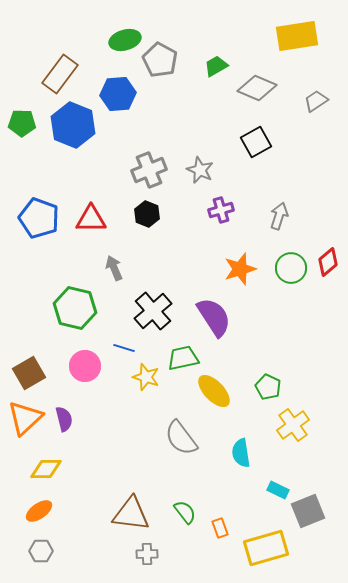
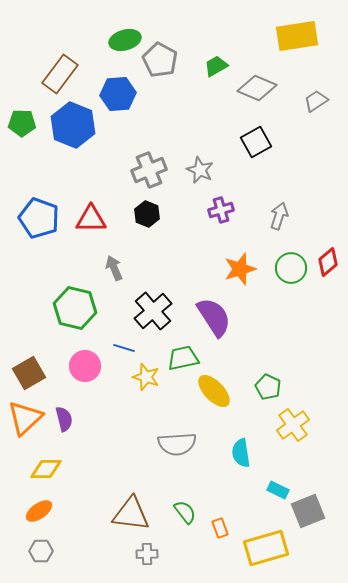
gray semicircle at (181, 438): moved 4 px left, 6 px down; rotated 57 degrees counterclockwise
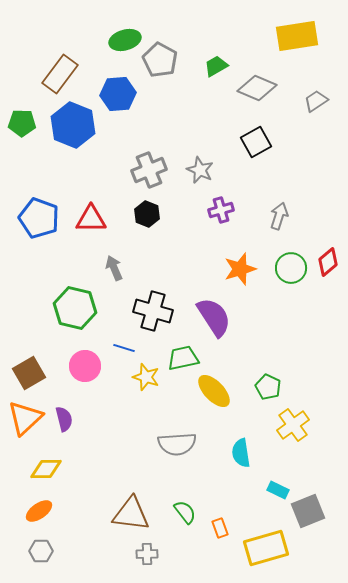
black cross at (153, 311): rotated 33 degrees counterclockwise
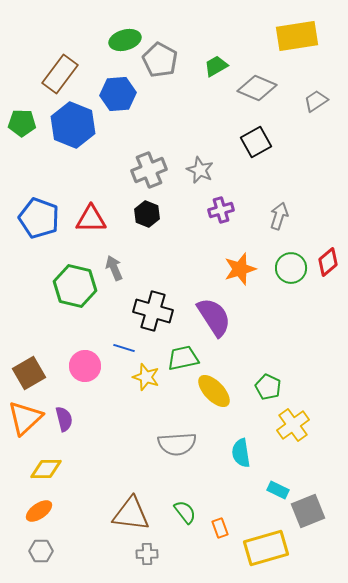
green hexagon at (75, 308): moved 22 px up
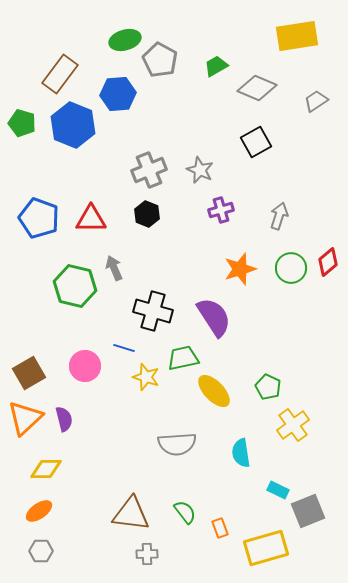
green pentagon at (22, 123): rotated 16 degrees clockwise
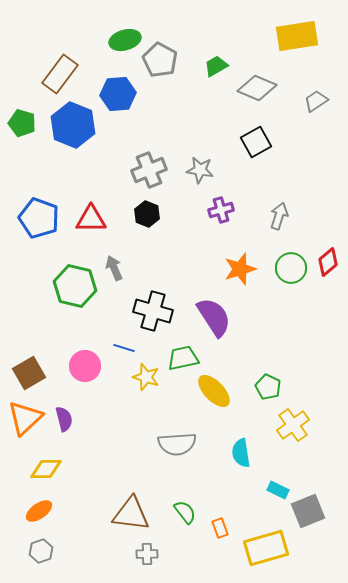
gray star at (200, 170): rotated 16 degrees counterclockwise
gray hexagon at (41, 551): rotated 20 degrees counterclockwise
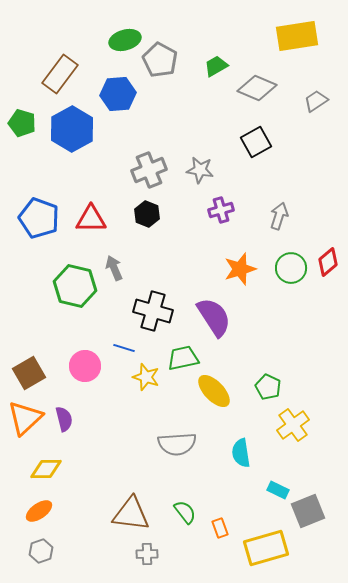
blue hexagon at (73, 125): moved 1 px left, 4 px down; rotated 9 degrees clockwise
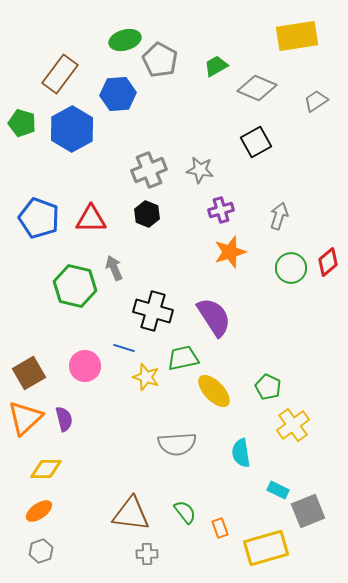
orange star at (240, 269): moved 10 px left, 17 px up
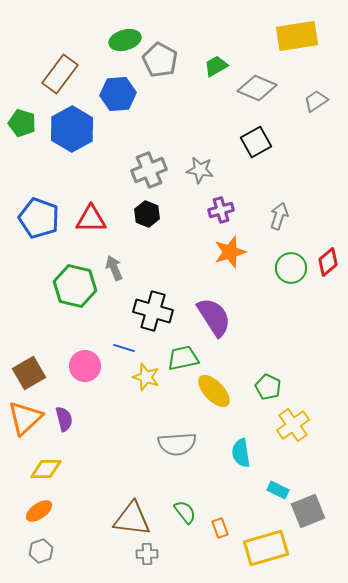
brown triangle at (131, 514): moved 1 px right, 5 px down
